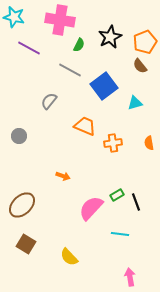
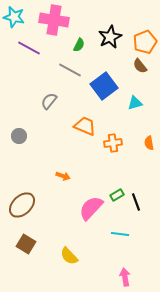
pink cross: moved 6 px left
yellow semicircle: moved 1 px up
pink arrow: moved 5 px left
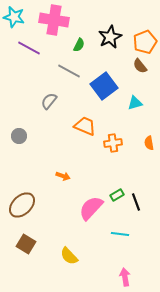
gray line: moved 1 px left, 1 px down
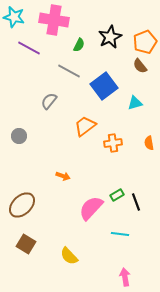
orange trapezoid: rotated 60 degrees counterclockwise
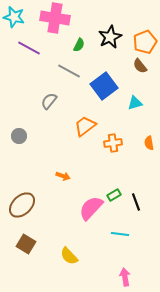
pink cross: moved 1 px right, 2 px up
green rectangle: moved 3 px left
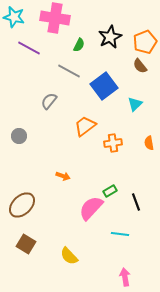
cyan triangle: moved 1 px down; rotated 28 degrees counterclockwise
green rectangle: moved 4 px left, 4 px up
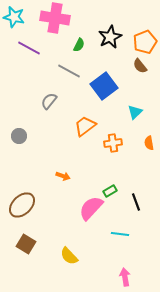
cyan triangle: moved 8 px down
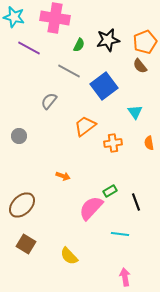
black star: moved 2 px left, 3 px down; rotated 15 degrees clockwise
cyan triangle: rotated 21 degrees counterclockwise
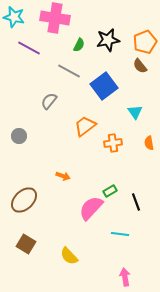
brown ellipse: moved 2 px right, 5 px up
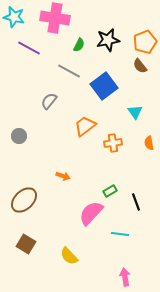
pink semicircle: moved 5 px down
